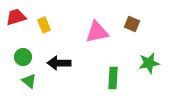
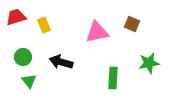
black arrow: moved 2 px right, 1 px up; rotated 15 degrees clockwise
green triangle: rotated 14 degrees clockwise
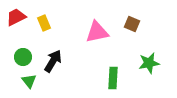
red trapezoid: rotated 10 degrees counterclockwise
yellow rectangle: moved 2 px up
black arrow: moved 8 px left, 1 px up; rotated 105 degrees clockwise
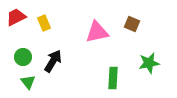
green triangle: moved 1 px left, 1 px down
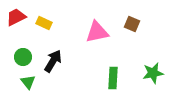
yellow rectangle: rotated 42 degrees counterclockwise
green star: moved 4 px right, 10 px down
